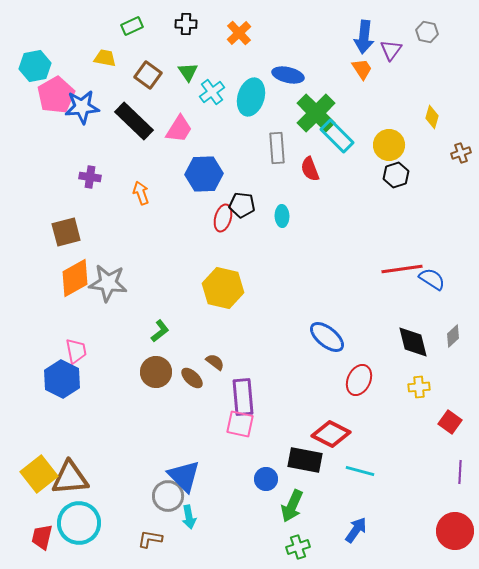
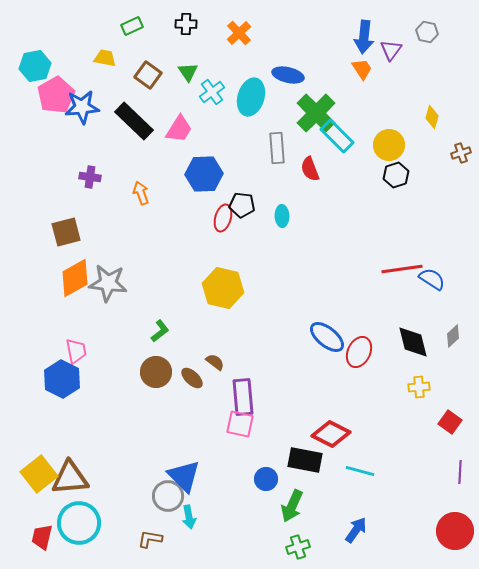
red ellipse at (359, 380): moved 28 px up
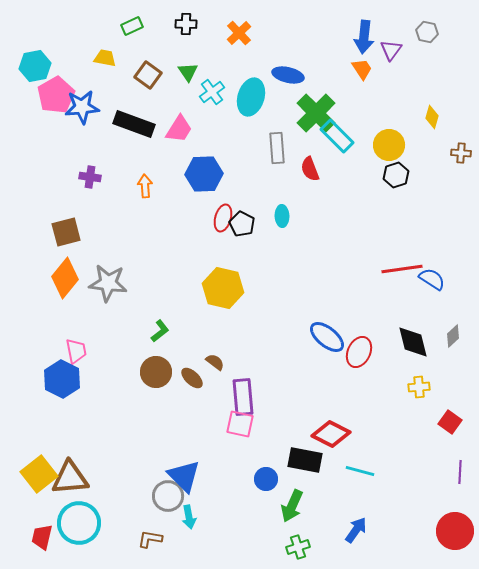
black rectangle at (134, 121): moved 3 px down; rotated 24 degrees counterclockwise
brown cross at (461, 153): rotated 24 degrees clockwise
orange arrow at (141, 193): moved 4 px right, 7 px up; rotated 15 degrees clockwise
black pentagon at (242, 205): moved 19 px down; rotated 20 degrees clockwise
orange diamond at (75, 278): moved 10 px left; rotated 21 degrees counterclockwise
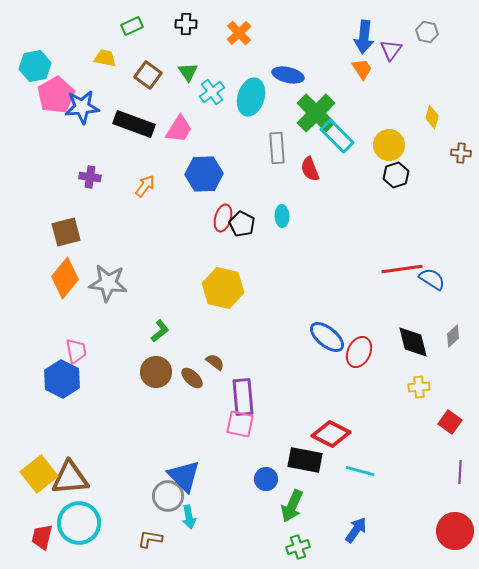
orange arrow at (145, 186): rotated 40 degrees clockwise
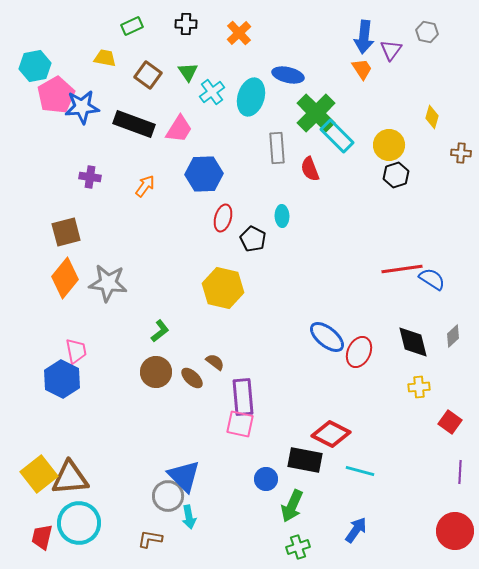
black pentagon at (242, 224): moved 11 px right, 15 px down
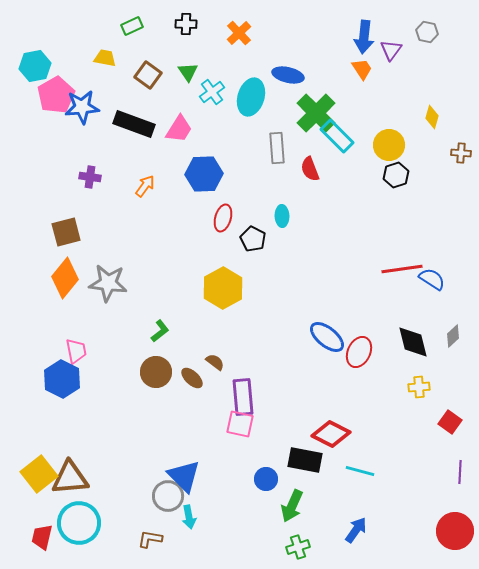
yellow hexagon at (223, 288): rotated 18 degrees clockwise
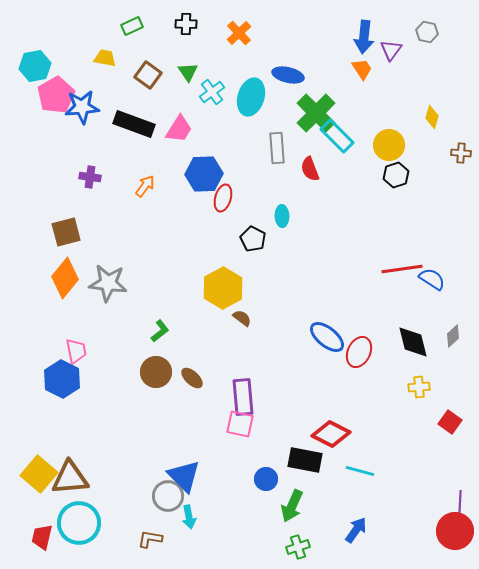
red ellipse at (223, 218): moved 20 px up
brown semicircle at (215, 362): moved 27 px right, 44 px up
purple line at (460, 472): moved 30 px down
yellow square at (39, 474): rotated 12 degrees counterclockwise
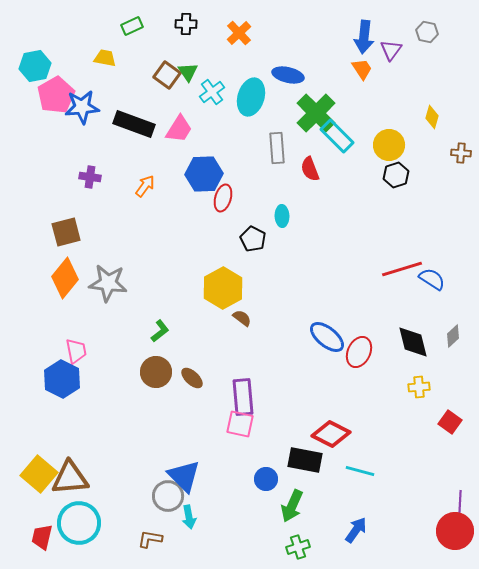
brown square at (148, 75): moved 19 px right
red line at (402, 269): rotated 9 degrees counterclockwise
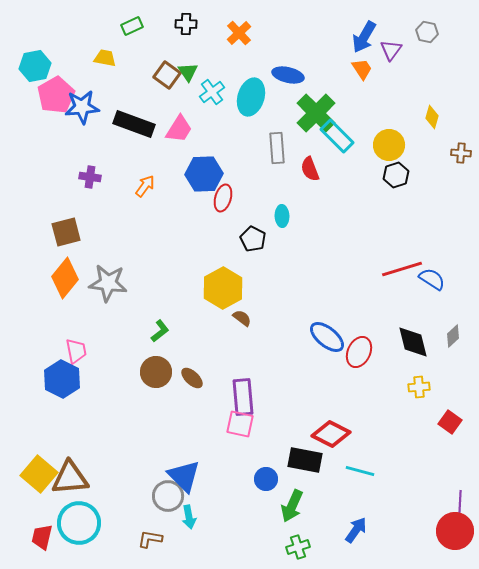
blue arrow at (364, 37): rotated 24 degrees clockwise
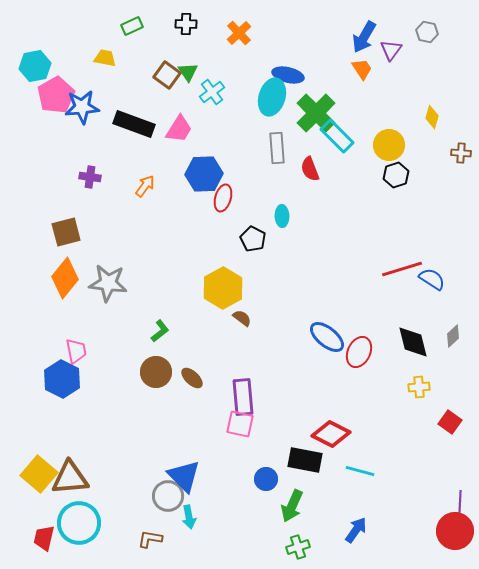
cyan ellipse at (251, 97): moved 21 px right
red trapezoid at (42, 537): moved 2 px right, 1 px down
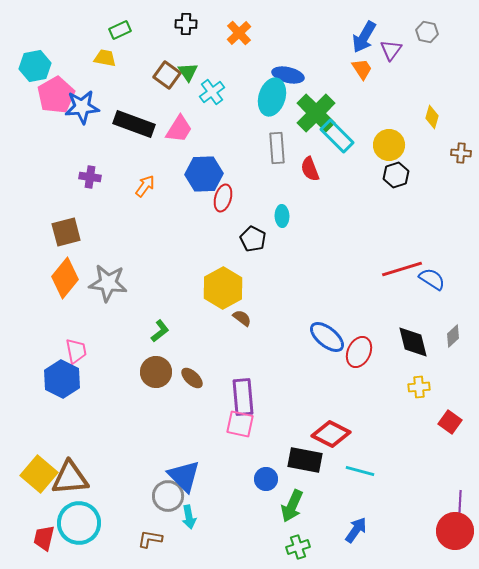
green rectangle at (132, 26): moved 12 px left, 4 px down
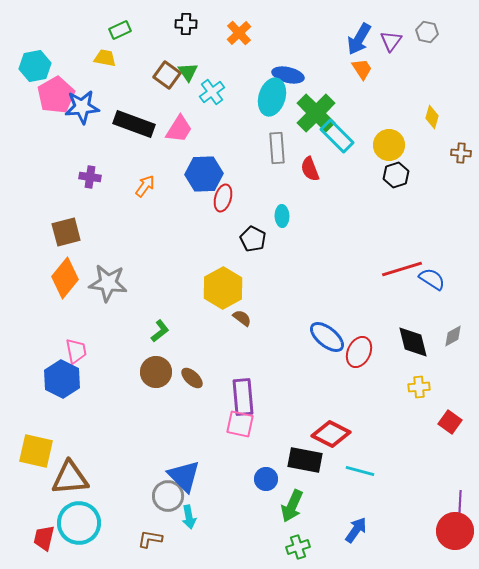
blue arrow at (364, 37): moved 5 px left, 2 px down
purple triangle at (391, 50): moved 9 px up
gray diamond at (453, 336): rotated 15 degrees clockwise
yellow square at (39, 474): moved 3 px left, 23 px up; rotated 27 degrees counterclockwise
